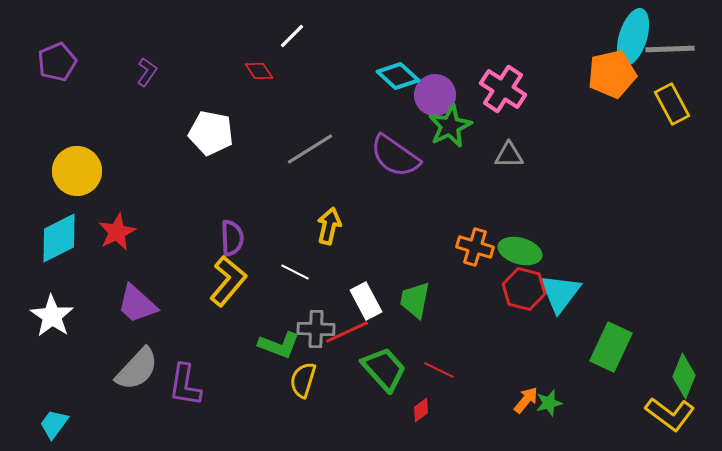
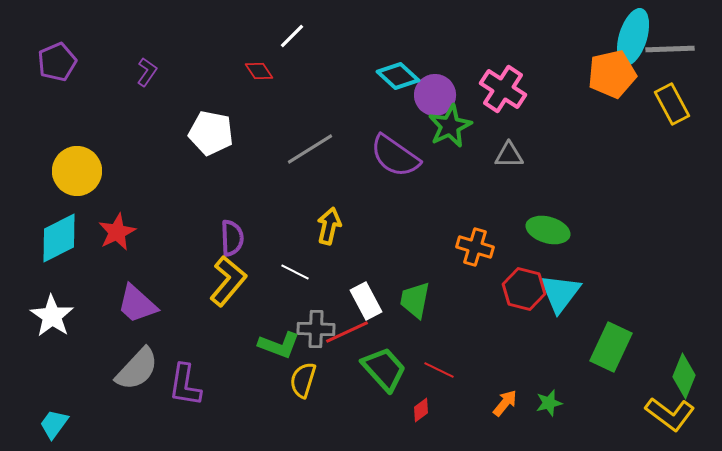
green ellipse at (520, 251): moved 28 px right, 21 px up
orange arrow at (526, 400): moved 21 px left, 3 px down
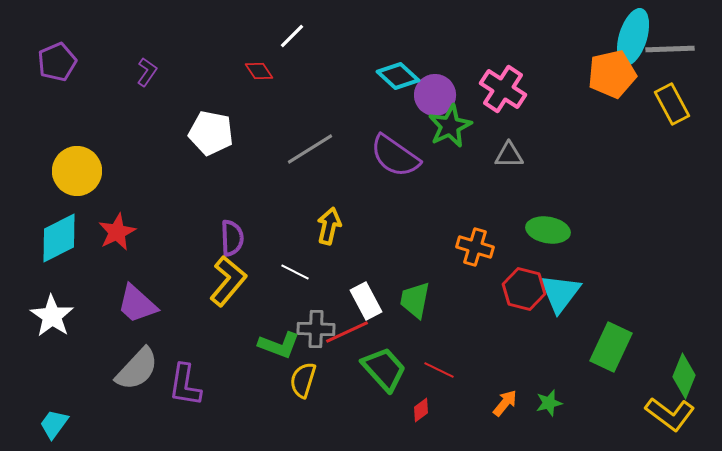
green ellipse at (548, 230): rotated 6 degrees counterclockwise
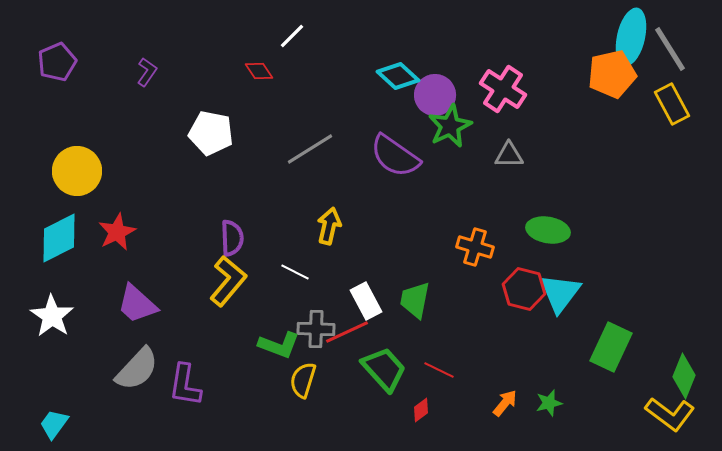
cyan ellipse at (633, 37): moved 2 px left; rotated 4 degrees counterclockwise
gray line at (670, 49): rotated 60 degrees clockwise
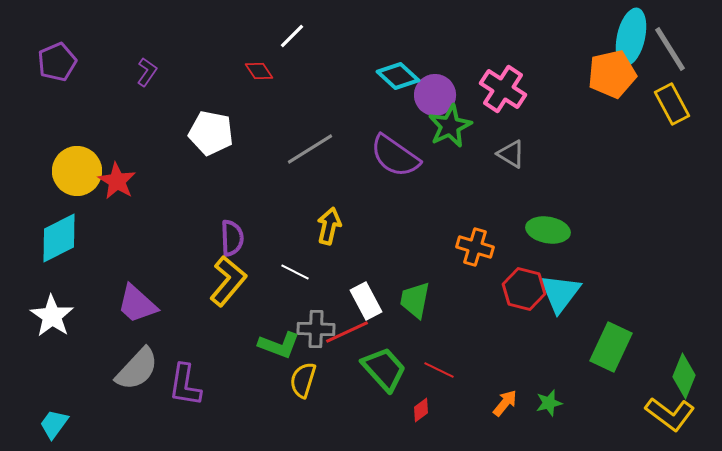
gray triangle at (509, 155): moved 2 px right, 1 px up; rotated 32 degrees clockwise
red star at (117, 232): moved 51 px up; rotated 15 degrees counterclockwise
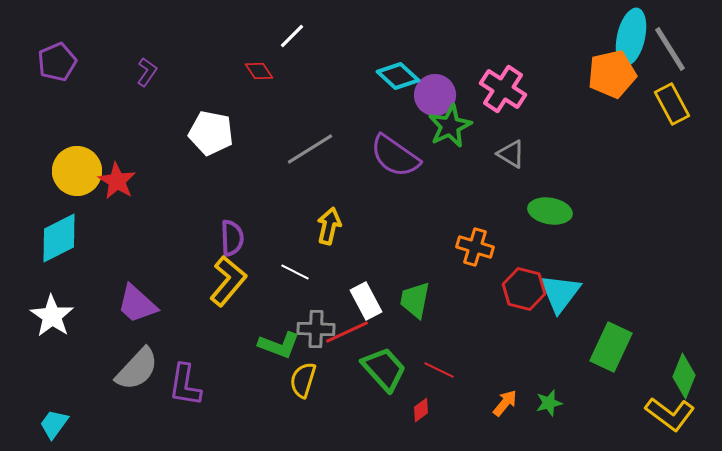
green ellipse at (548, 230): moved 2 px right, 19 px up
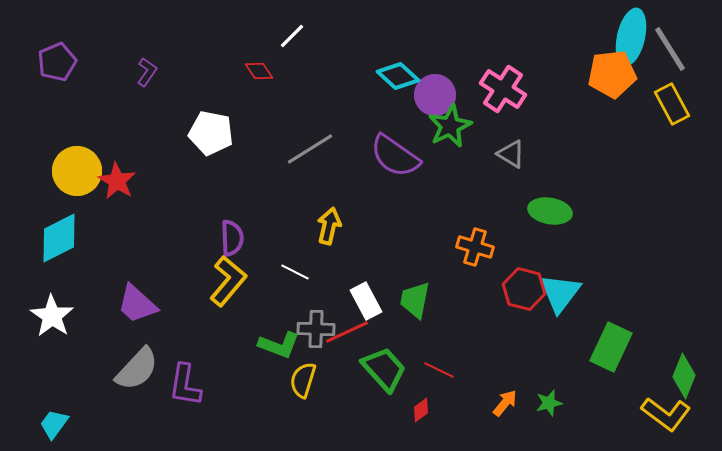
orange pentagon at (612, 74): rotated 6 degrees clockwise
yellow L-shape at (670, 414): moved 4 px left
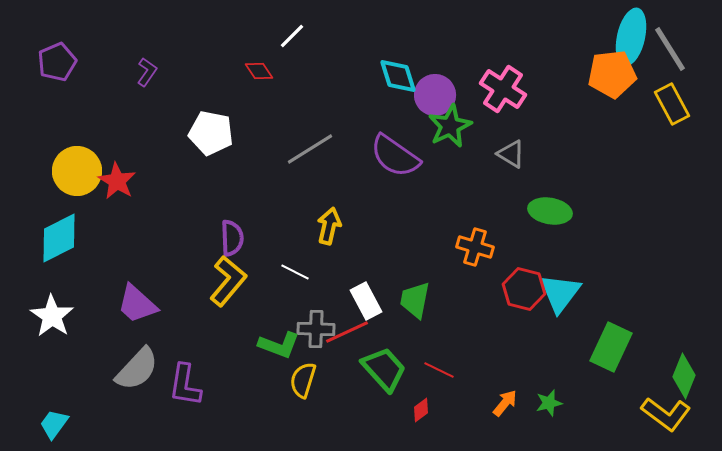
cyan diamond at (398, 76): rotated 30 degrees clockwise
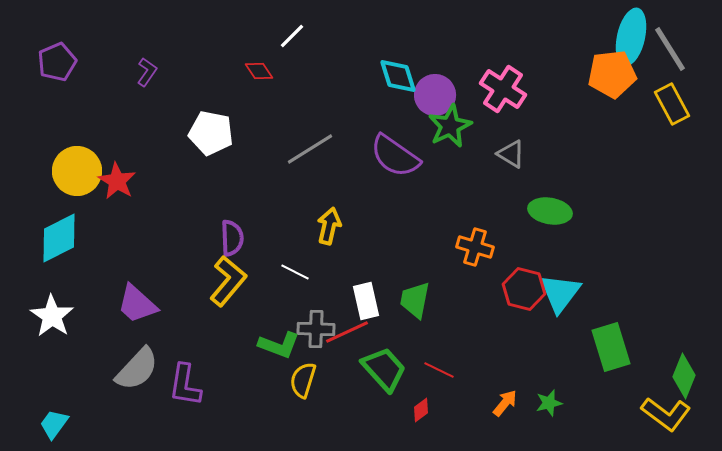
white rectangle at (366, 301): rotated 15 degrees clockwise
green rectangle at (611, 347): rotated 42 degrees counterclockwise
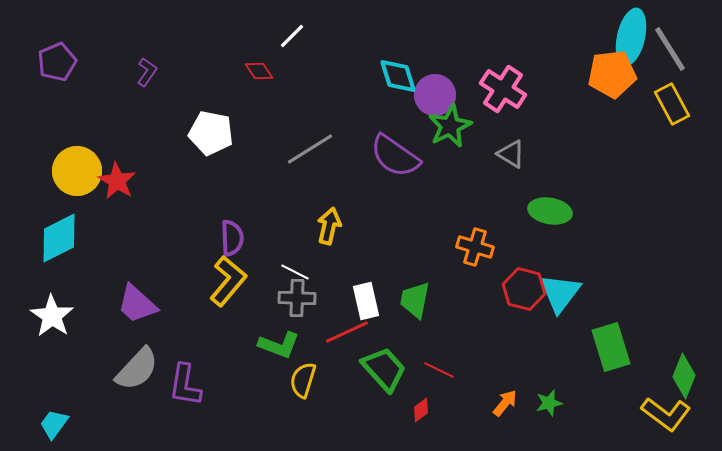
gray cross at (316, 329): moved 19 px left, 31 px up
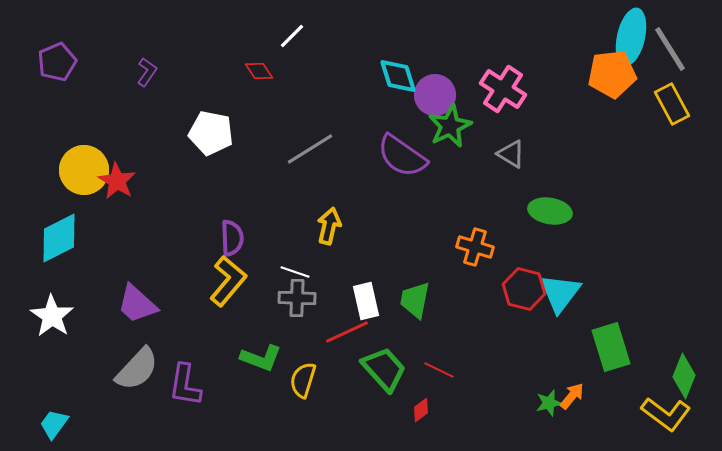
purple semicircle at (395, 156): moved 7 px right
yellow circle at (77, 171): moved 7 px right, 1 px up
white line at (295, 272): rotated 8 degrees counterclockwise
green L-shape at (279, 345): moved 18 px left, 13 px down
orange arrow at (505, 403): moved 67 px right, 7 px up
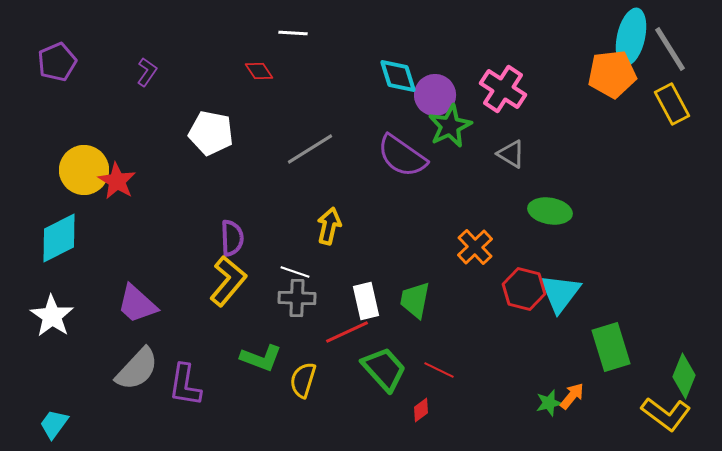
white line at (292, 36): moved 1 px right, 3 px up; rotated 48 degrees clockwise
orange cross at (475, 247): rotated 30 degrees clockwise
